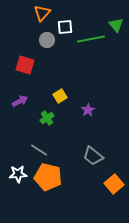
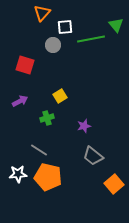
gray circle: moved 6 px right, 5 px down
purple star: moved 4 px left, 16 px down; rotated 16 degrees clockwise
green cross: rotated 16 degrees clockwise
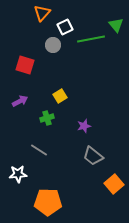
white square: rotated 21 degrees counterclockwise
orange pentagon: moved 25 px down; rotated 12 degrees counterclockwise
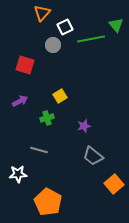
gray line: rotated 18 degrees counterclockwise
orange pentagon: rotated 28 degrees clockwise
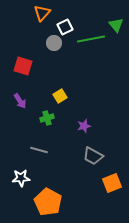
gray circle: moved 1 px right, 2 px up
red square: moved 2 px left, 1 px down
purple arrow: rotated 84 degrees clockwise
gray trapezoid: rotated 10 degrees counterclockwise
white star: moved 3 px right, 4 px down
orange square: moved 2 px left, 1 px up; rotated 18 degrees clockwise
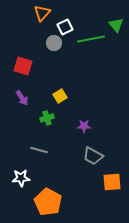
purple arrow: moved 2 px right, 3 px up
purple star: rotated 16 degrees clockwise
orange square: moved 1 px up; rotated 18 degrees clockwise
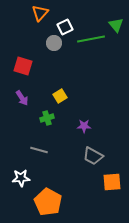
orange triangle: moved 2 px left
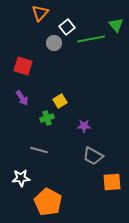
white square: moved 2 px right; rotated 14 degrees counterclockwise
yellow square: moved 5 px down
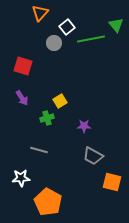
orange square: rotated 18 degrees clockwise
